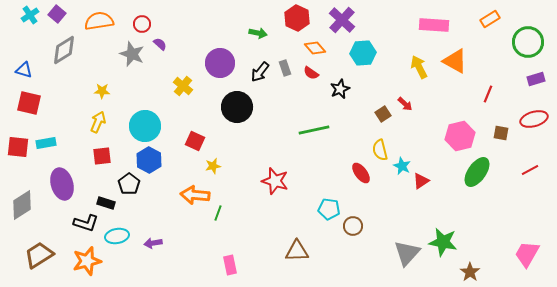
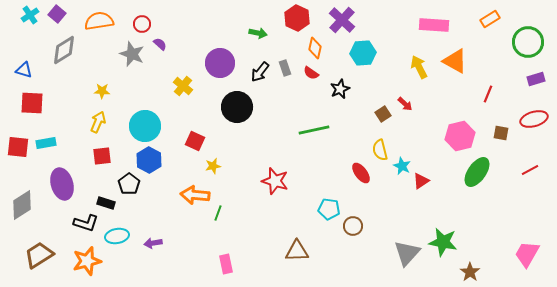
orange diamond at (315, 48): rotated 55 degrees clockwise
red square at (29, 103): moved 3 px right; rotated 10 degrees counterclockwise
pink rectangle at (230, 265): moved 4 px left, 1 px up
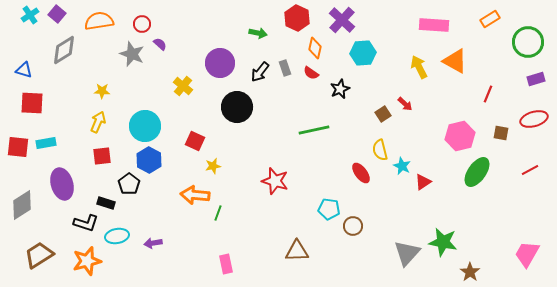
red triangle at (421, 181): moved 2 px right, 1 px down
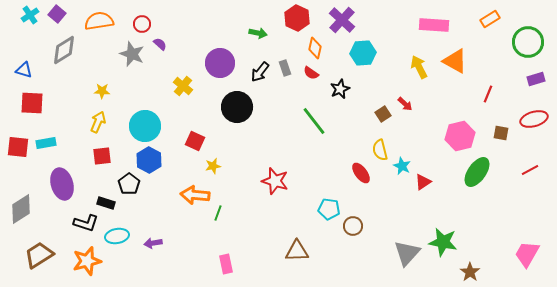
green line at (314, 130): moved 9 px up; rotated 64 degrees clockwise
gray diamond at (22, 205): moved 1 px left, 4 px down
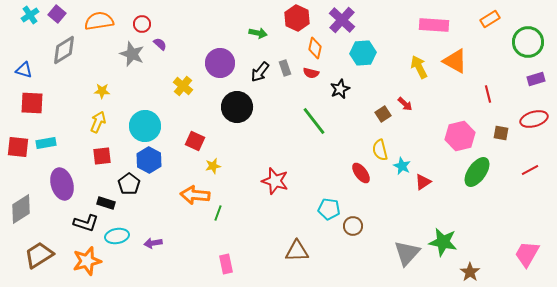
red semicircle at (311, 73): rotated 21 degrees counterclockwise
red line at (488, 94): rotated 36 degrees counterclockwise
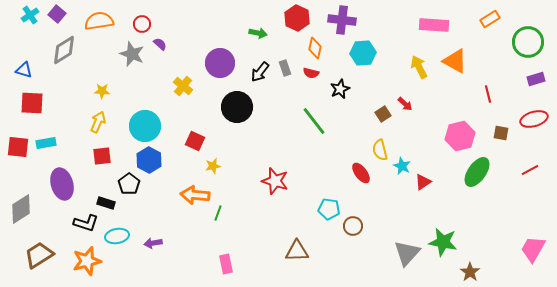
purple cross at (342, 20): rotated 36 degrees counterclockwise
pink trapezoid at (527, 254): moved 6 px right, 5 px up
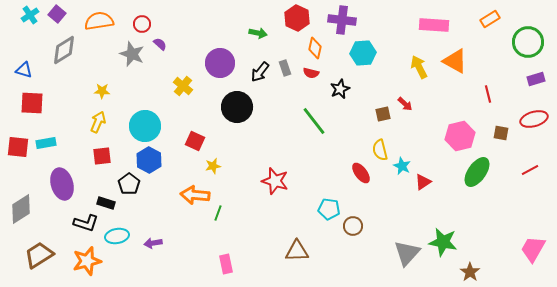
brown square at (383, 114): rotated 21 degrees clockwise
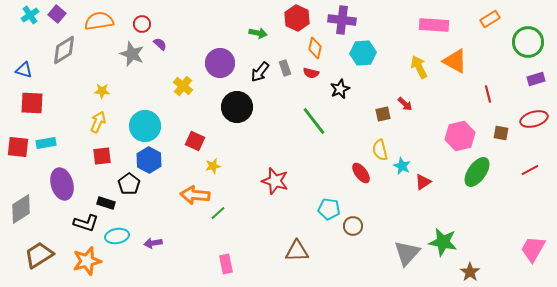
green line at (218, 213): rotated 28 degrees clockwise
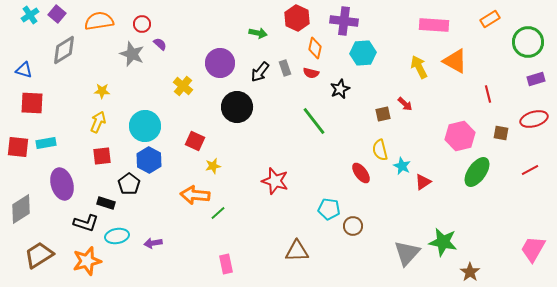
purple cross at (342, 20): moved 2 px right, 1 px down
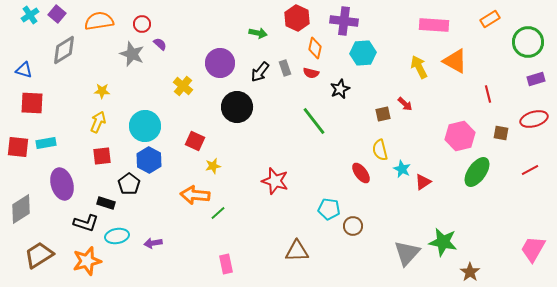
cyan star at (402, 166): moved 3 px down
